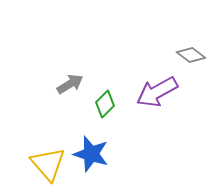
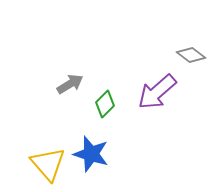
purple arrow: rotated 12 degrees counterclockwise
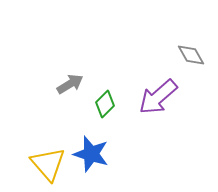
gray diamond: rotated 24 degrees clockwise
purple arrow: moved 1 px right, 5 px down
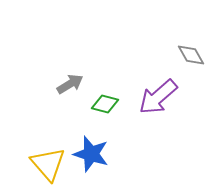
green diamond: rotated 60 degrees clockwise
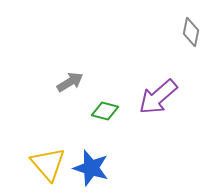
gray diamond: moved 23 px up; rotated 40 degrees clockwise
gray arrow: moved 2 px up
green diamond: moved 7 px down
blue star: moved 14 px down
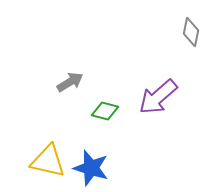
yellow triangle: moved 3 px up; rotated 36 degrees counterclockwise
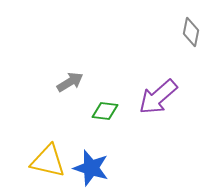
green diamond: rotated 8 degrees counterclockwise
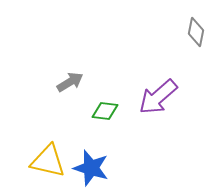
gray diamond: moved 5 px right
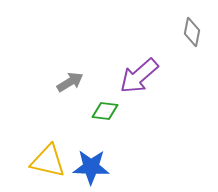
gray diamond: moved 4 px left
purple arrow: moved 19 px left, 21 px up
blue star: moved 1 px up; rotated 15 degrees counterclockwise
